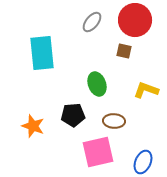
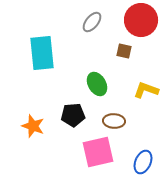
red circle: moved 6 px right
green ellipse: rotated 10 degrees counterclockwise
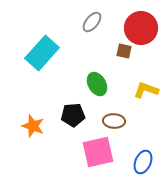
red circle: moved 8 px down
cyan rectangle: rotated 48 degrees clockwise
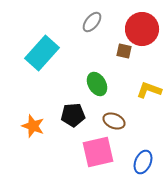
red circle: moved 1 px right, 1 px down
yellow L-shape: moved 3 px right
brown ellipse: rotated 20 degrees clockwise
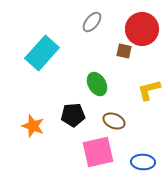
yellow L-shape: rotated 35 degrees counterclockwise
blue ellipse: rotated 70 degrees clockwise
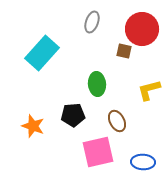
gray ellipse: rotated 20 degrees counterclockwise
green ellipse: rotated 25 degrees clockwise
brown ellipse: moved 3 px right; rotated 40 degrees clockwise
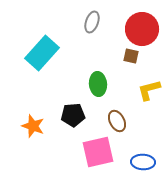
brown square: moved 7 px right, 5 px down
green ellipse: moved 1 px right
